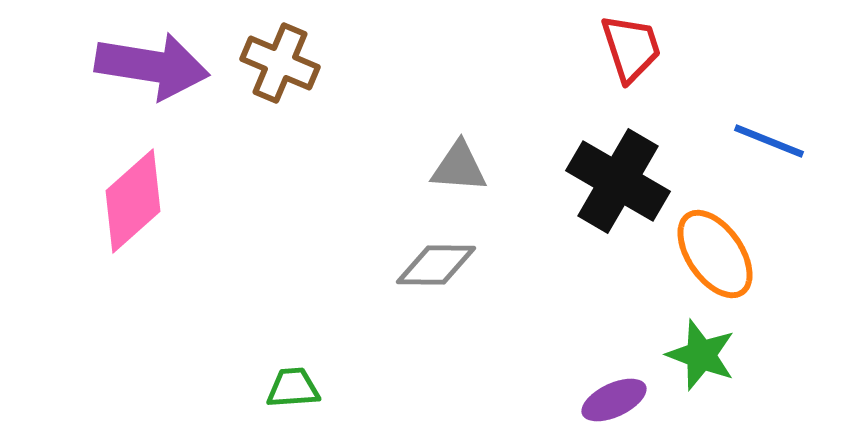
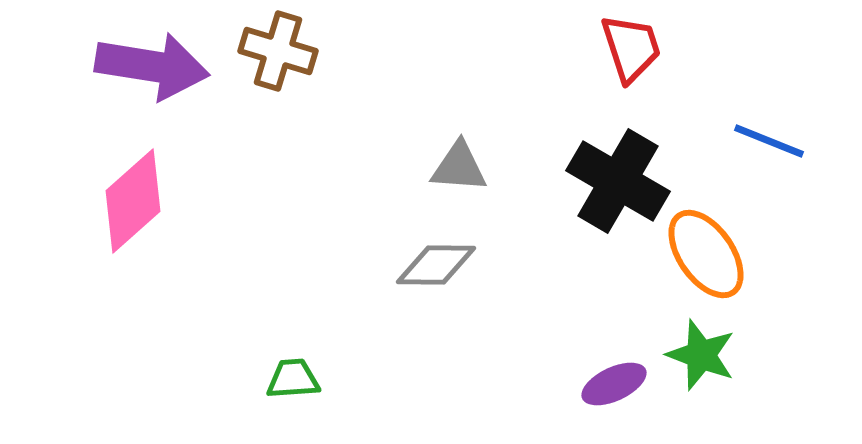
brown cross: moved 2 px left, 12 px up; rotated 6 degrees counterclockwise
orange ellipse: moved 9 px left
green trapezoid: moved 9 px up
purple ellipse: moved 16 px up
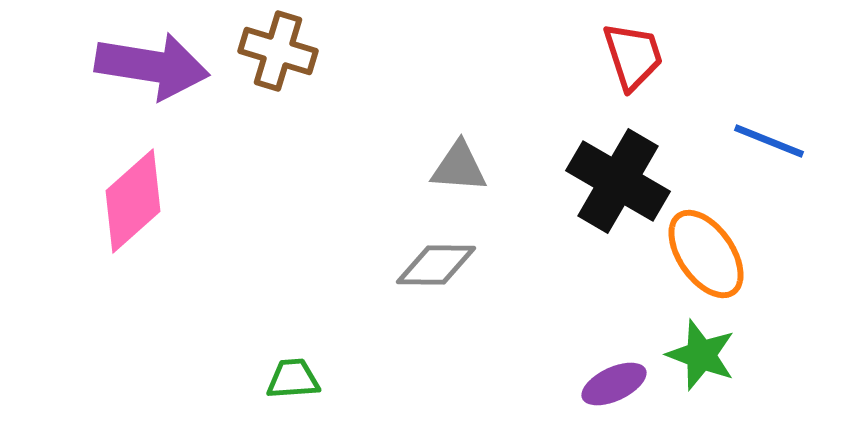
red trapezoid: moved 2 px right, 8 px down
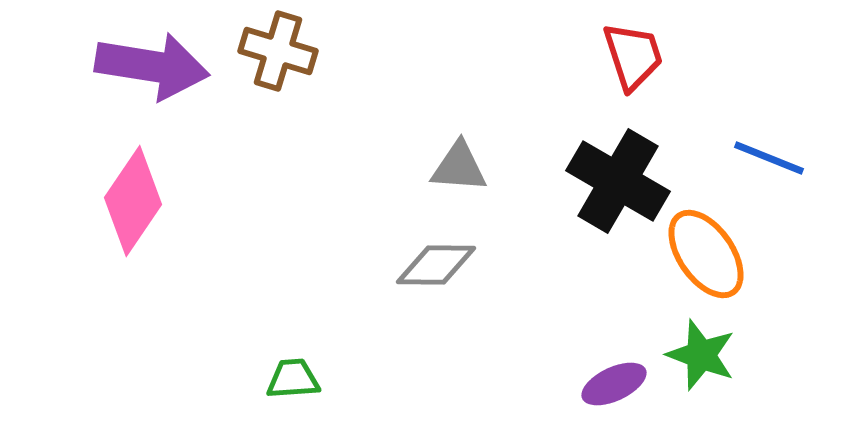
blue line: moved 17 px down
pink diamond: rotated 14 degrees counterclockwise
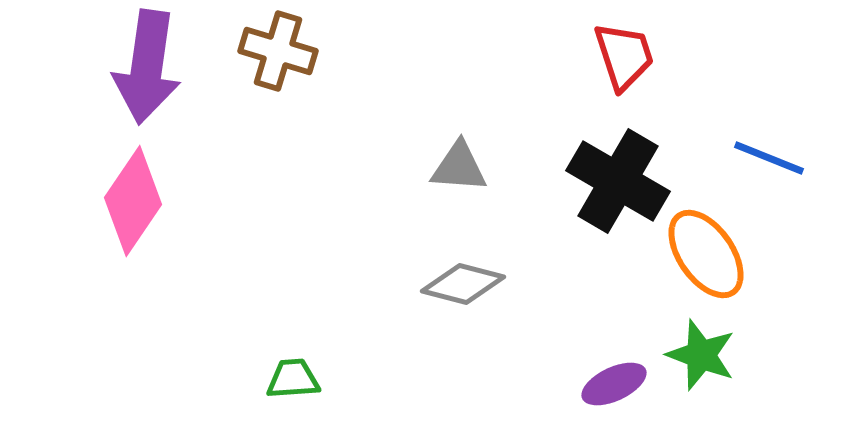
red trapezoid: moved 9 px left
purple arrow: moved 5 px left, 1 px down; rotated 89 degrees clockwise
gray diamond: moved 27 px right, 19 px down; rotated 14 degrees clockwise
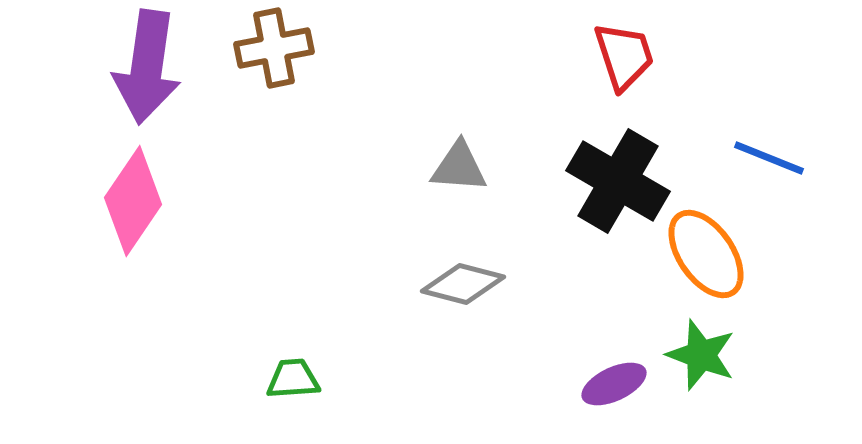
brown cross: moved 4 px left, 3 px up; rotated 28 degrees counterclockwise
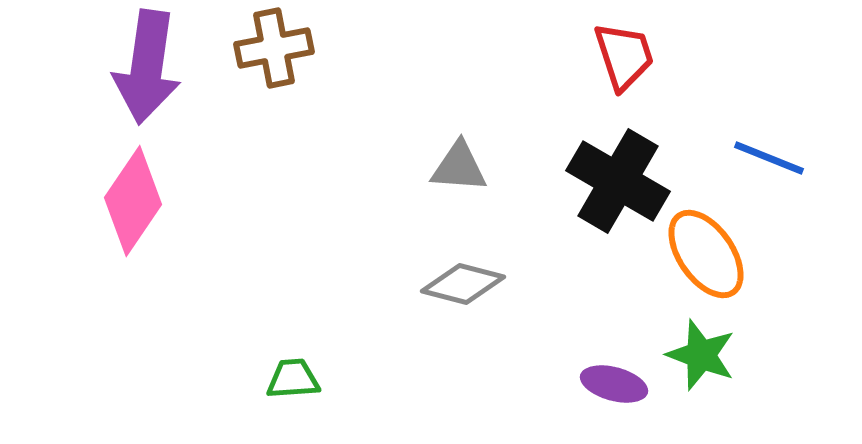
purple ellipse: rotated 40 degrees clockwise
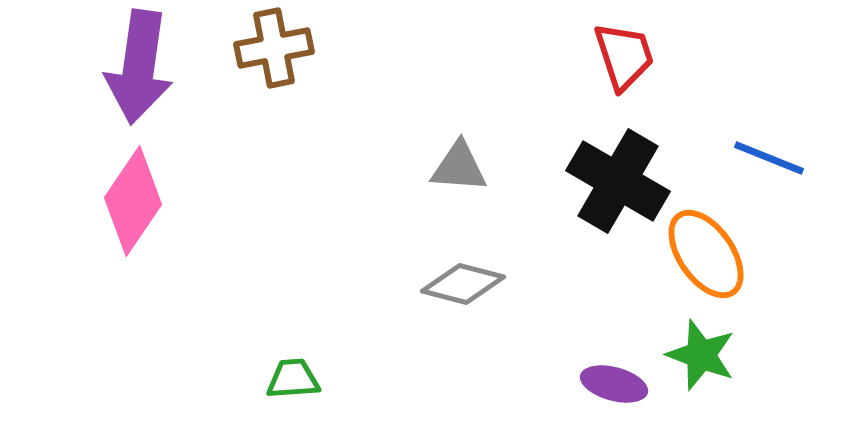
purple arrow: moved 8 px left
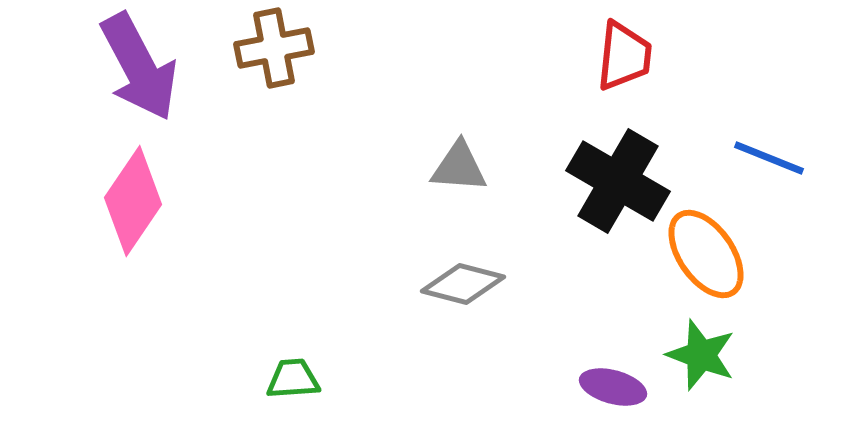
red trapezoid: rotated 24 degrees clockwise
purple arrow: rotated 36 degrees counterclockwise
purple ellipse: moved 1 px left, 3 px down
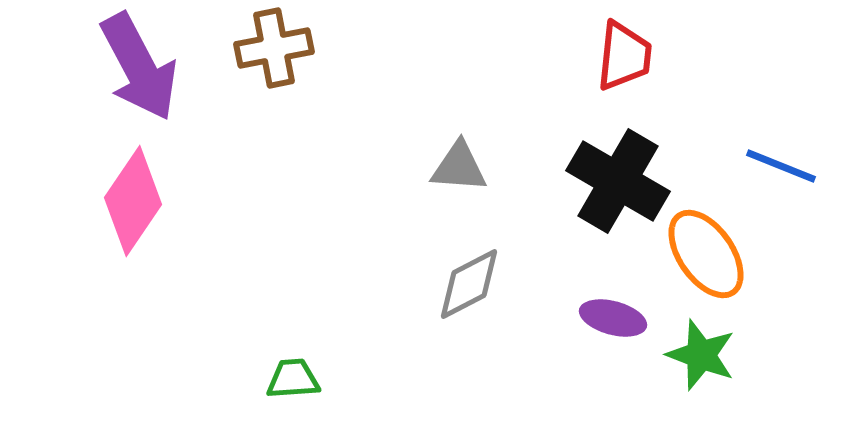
blue line: moved 12 px right, 8 px down
gray diamond: moved 6 px right; rotated 42 degrees counterclockwise
purple ellipse: moved 69 px up
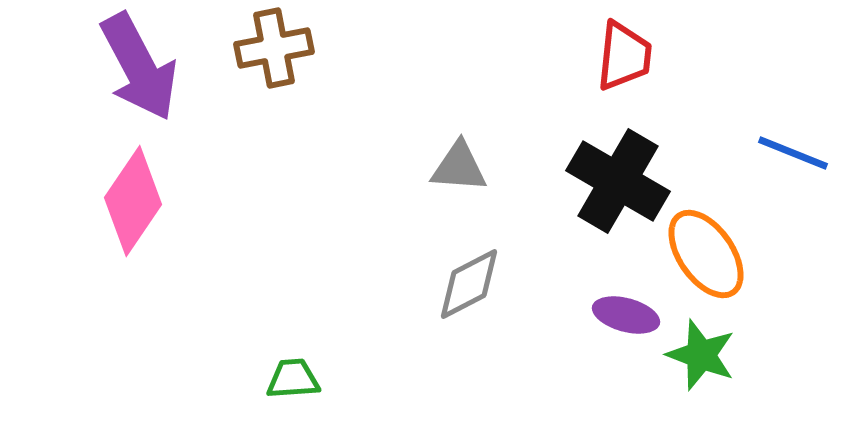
blue line: moved 12 px right, 13 px up
purple ellipse: moved 13 px right, 3 px up
